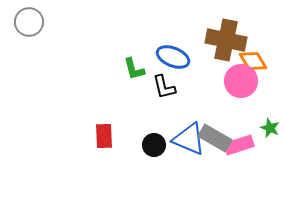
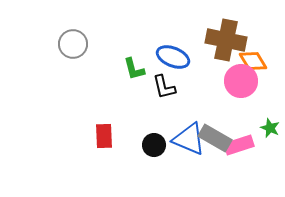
gray circle: moved 44 px right, 22 px down
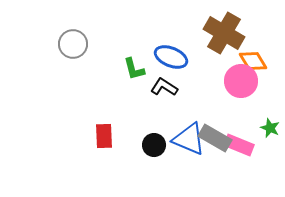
brown cross: moved 2 px left, 7 px up; rotated 18 degrees clockwise
blue ellipse: moved 2 px left
black L-shape: rotated 136 degrees clockwise
pink rectangle: rotated 40 degrees clockwise
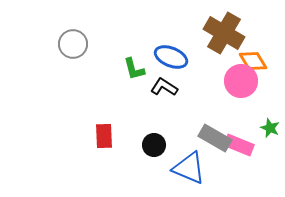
blue triangle: moved 29 px down
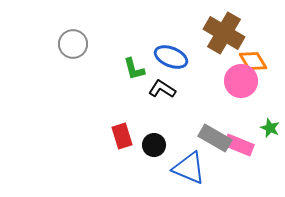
black L-shape: moved 2 px left, 2 px down
red rectangle: moved 18 px right; rotated 15 degrees counterclockwise
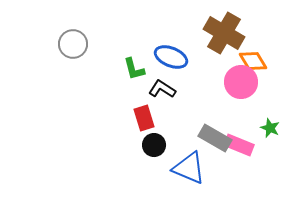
pink circle: moved 1 px down
red rectangle: moved 22 px right, 18 px up
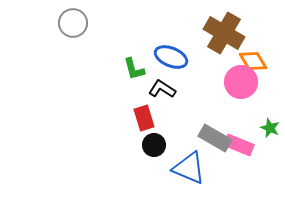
gray circle: moved 21 px up
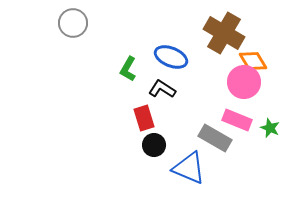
green L-shape: moved 6 px left; rotated 45 degrees clockwise
pink circle: moved 3 px right
pink rectangle: moved 2 px left, 25 px up
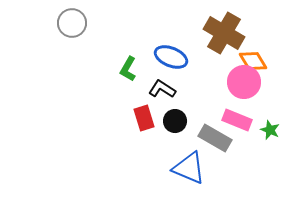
gray circle: moved 1 px left
green star: moved 2 px down
black circle: moved 21 px right, 24 px up
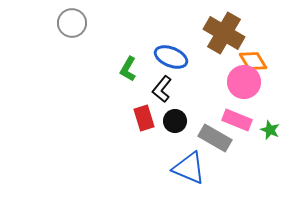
black L-shape: rotated 84 degrees counterclockwise
